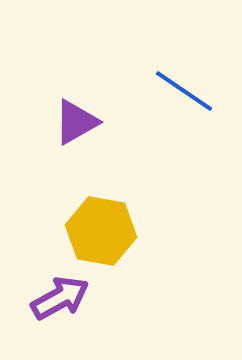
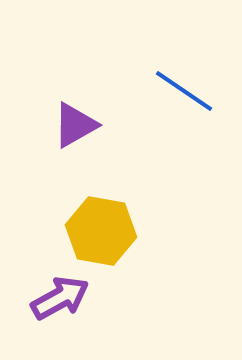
purple triangle: moved 1 px left, 3 px down
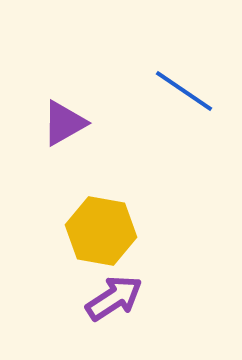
purple triangle: moved 11 px left, 2 px up
purple arrow: moved 54 px right; rotated 4 degrees counterclockwise
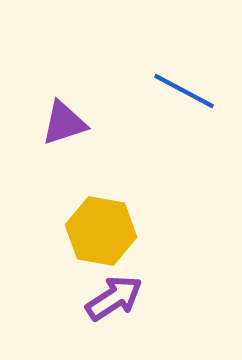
blue line: rotated 6 degrees counterclockwise
purple triangle: rotated 12 degrees clockwise
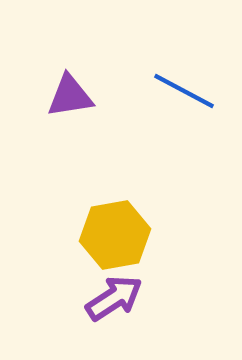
purple triangle: moved 6 px right, 27 px up; rotated 9 degrees clockwise
yellow hexagon: moved 14 px right, 4 px down; rotated 20 degrees counterclockwise
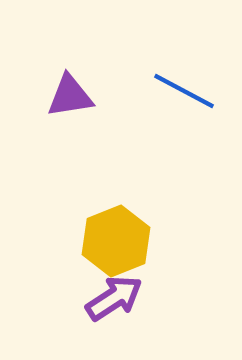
yellow hexagon: moved 1 px right, 6 px down; rotated 12 degrees counterclockwise
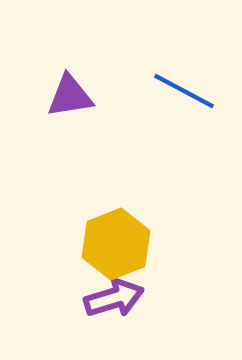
yellow hexagon: moved 3 px down
purple arrow: rotated 16 degrees clockwise
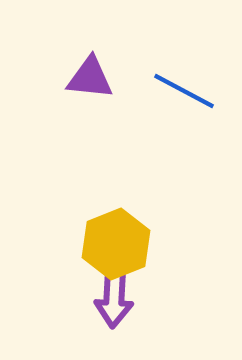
purple triangle: moved 20 px right, 18 px up; rotated 15 degrees clockwise
purple arrow: rotated 110 degrees clockwise
